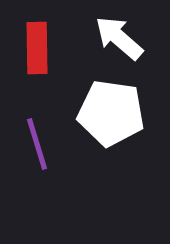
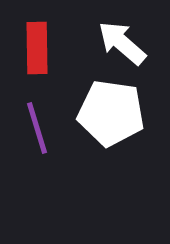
white arrow: moved 3 px right, 5 px down
purple line: moved 16 px up
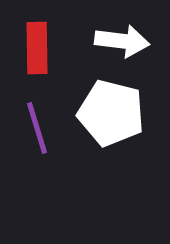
white arrow: moved 2 px up; rotated 146 degrees clockwise
white pentagon: rotated 6 degrees clockwise
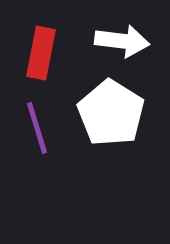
red rectangle: moved 4 px right, 5 px down; rotated 12 degrees clockwise
white pentagon: rotated 18 degrees clockwise
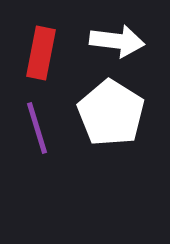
white arrow: moved 5 px left
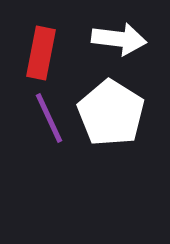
white arrow: moved 2 px right, 2 px up
purple line: moved 12 px right, 10 px up; rotated 8 degrees counterclockwise
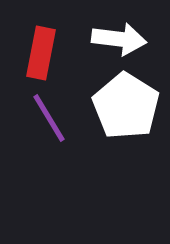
white pentagon: moved 15 px right, 7 px up
purple line: rotated 6 degrees counterclockwise
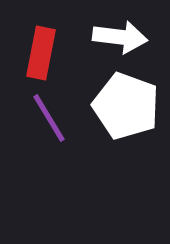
white arrow: moved 1 px right, 2 px up
white pentagon: rotated 12 degrees counterclockwise
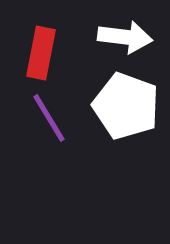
white arrow: moved 5 px right
